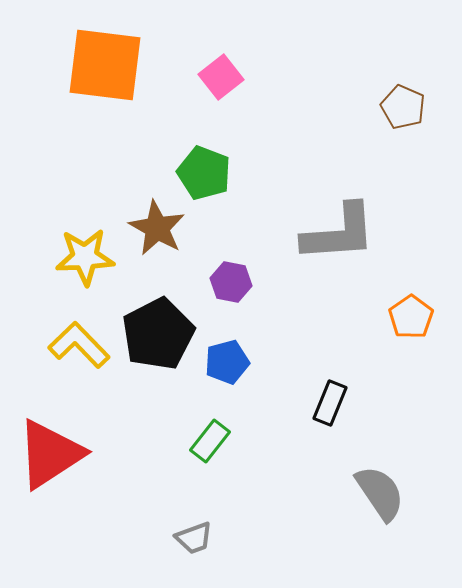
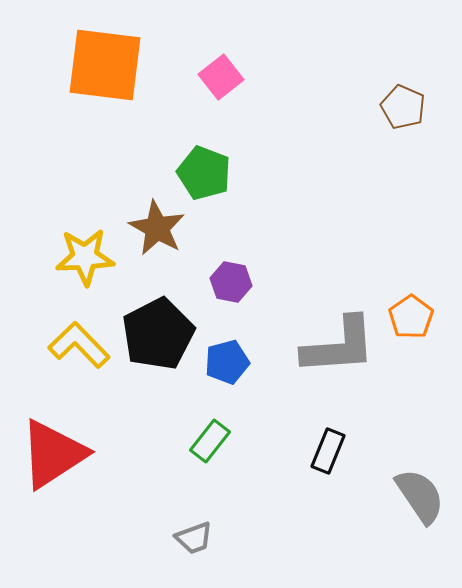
gray L-shape: moved 113 px down
black rectangle: moved 2 px left, 48 px down
red triangle: moved 3 px right
gray semicircle: moved 40 px right, 3 px down
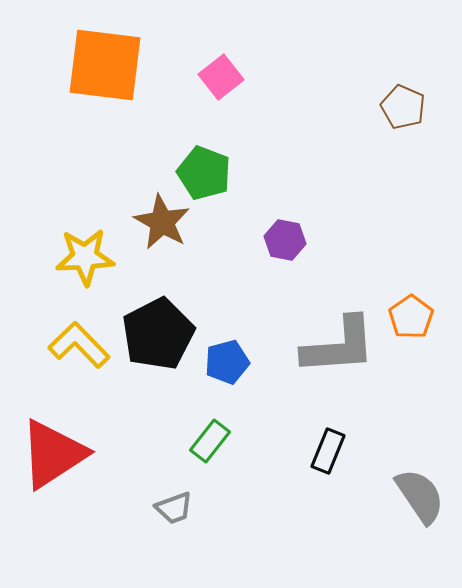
brown star: moved 5 px right, 6 px up
purple hexagon: moved 54 px right, 42 px up
gray trapezoid: moved 20 px left, 30 px up
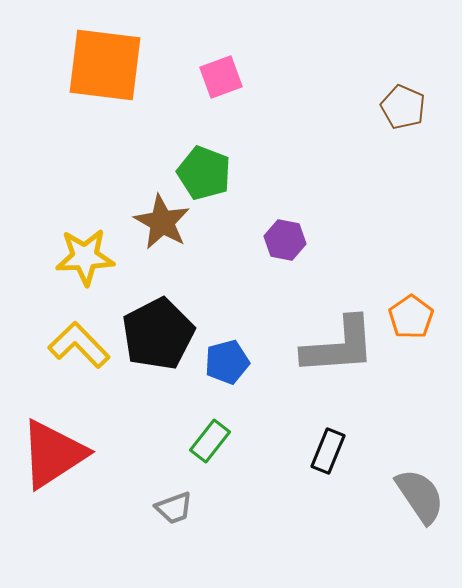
pink square: rotated 18 degrees clockwise
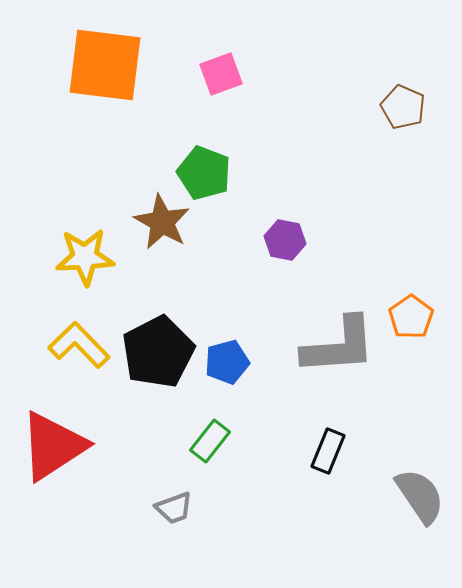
pink square: moved 3 px up
black pentagon: moved 18 px down
red triangle: moved 8 px up
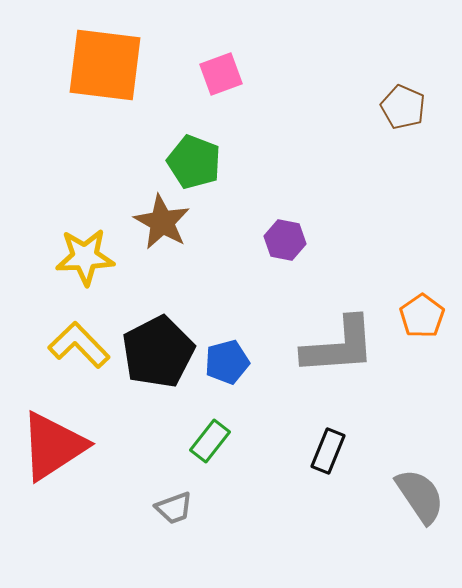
green pentagon: moved 10 px left, 11 px up
orange pentagon: moved 11 px right, 1 px up
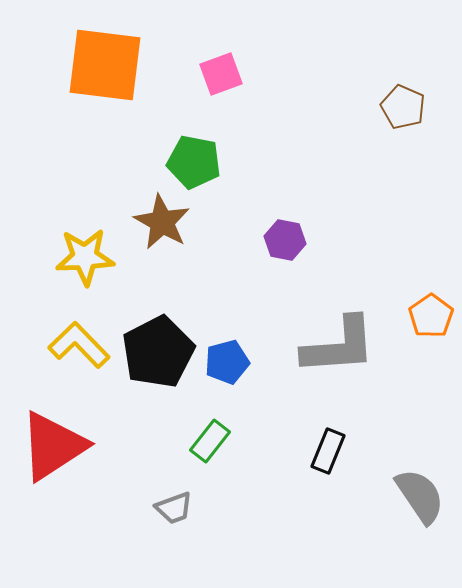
green pentagon: rotated 10 degrees counterclockwise
orange pentagon: moved 9 px right
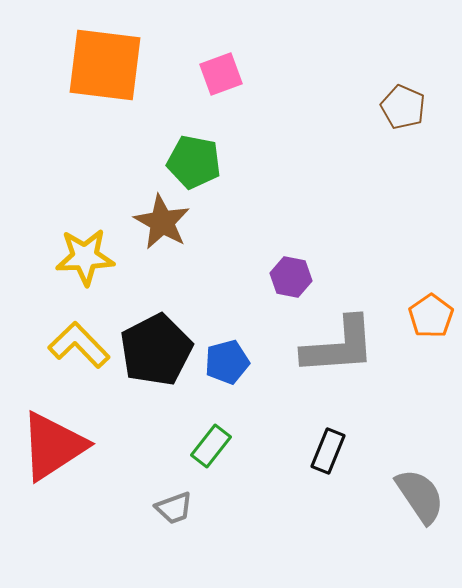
purple hexagon: moved 6 px right, 37 px down
black pentagon: moved 2 px left, 2 px up
green rectangle: moved 1 px right, 5 px down
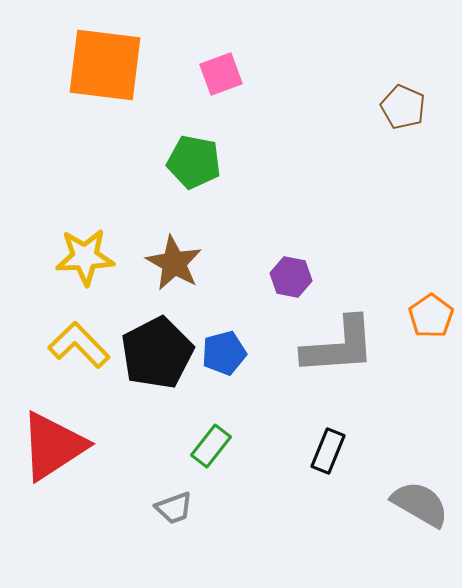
brown star: moved 12 px right, 41 px down
black pentagon: moved 1 px right, 3 px down
blue pentagon: moved 3 px left, 9 px up
gray semicircle: moved 8 px down; rotated 26 degrees counterclockwise
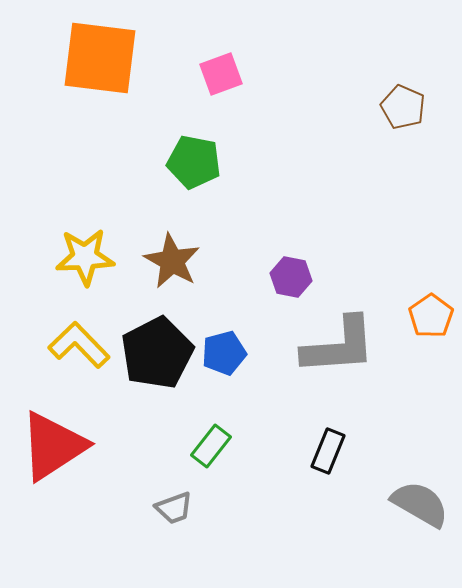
orange square: moved 5 px left, 7 px up
brown star: moved 2 px left, 2 px up
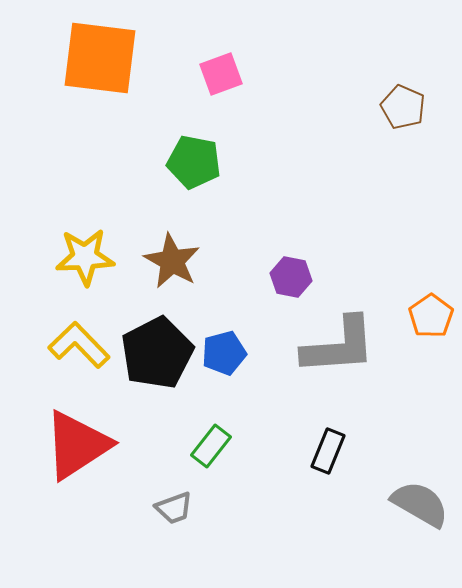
red triangle: moved 24 px right, 1 px up
